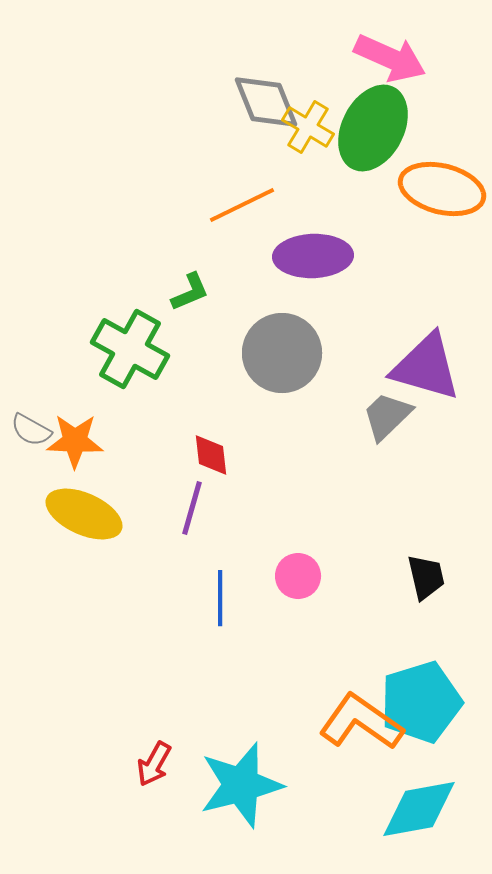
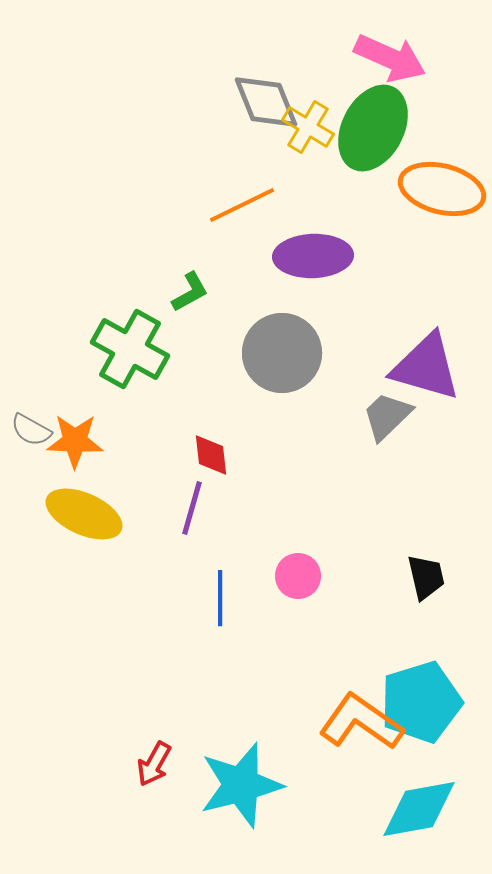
green L-shape: rotated 6 degrees counterclockwise
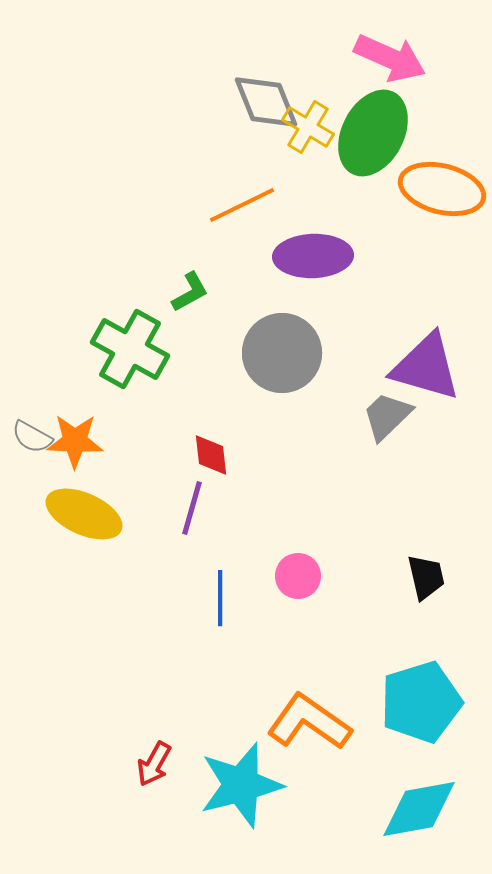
green ellipse: moved 5 px down
gray semicircle: moved 1 px right, 7 px down
orange L-shape: moved 52 px left
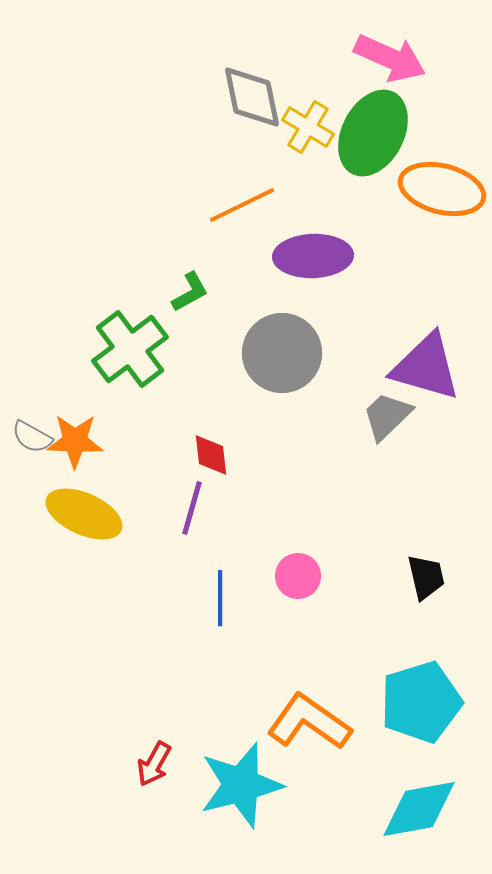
gray diamond: moved 14 px left, 5 px up; rotated 10 degrees clockwise
green cross: rotated 24 degrees clockwise
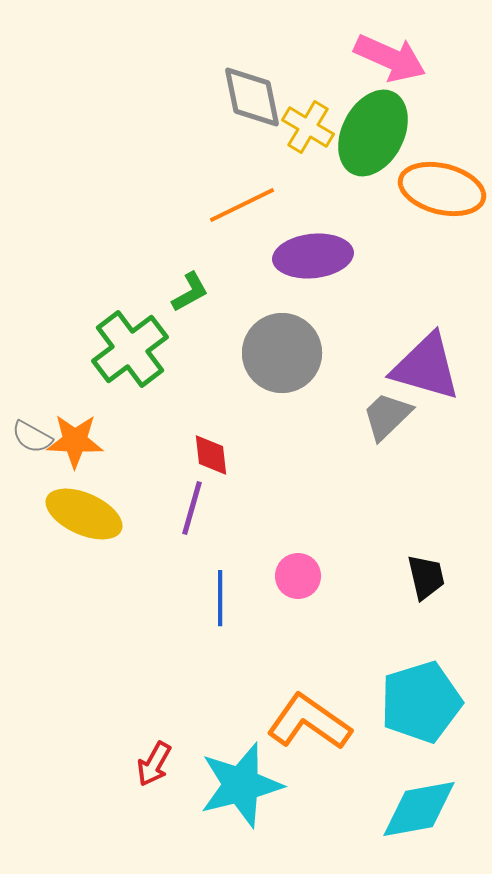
purple ellipse: rotated 4 degrees counterclockwise
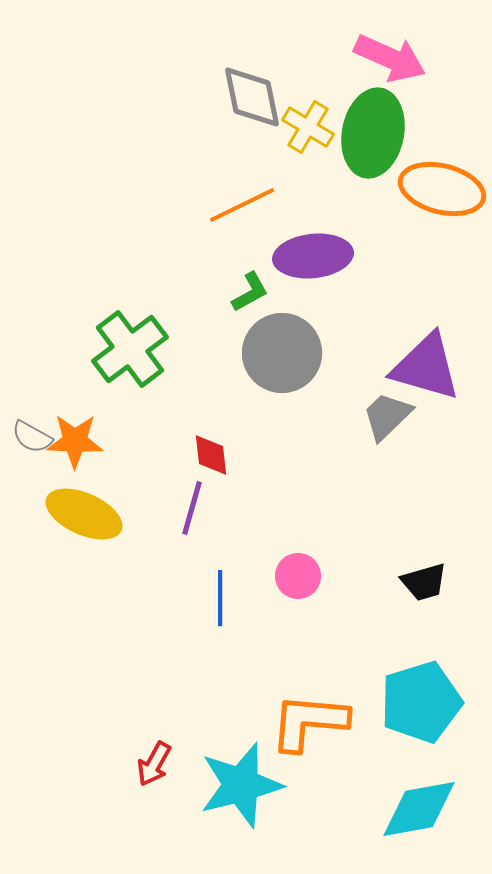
green ellipse: rotated 16 degrees counterclockwise
green L-shape: moved 60 px right
black trapezoid: moved 2 px left, 5 px down; rotated 87 degrees clockwise
orange L-shape: rotated 30 degrees counterclockwise
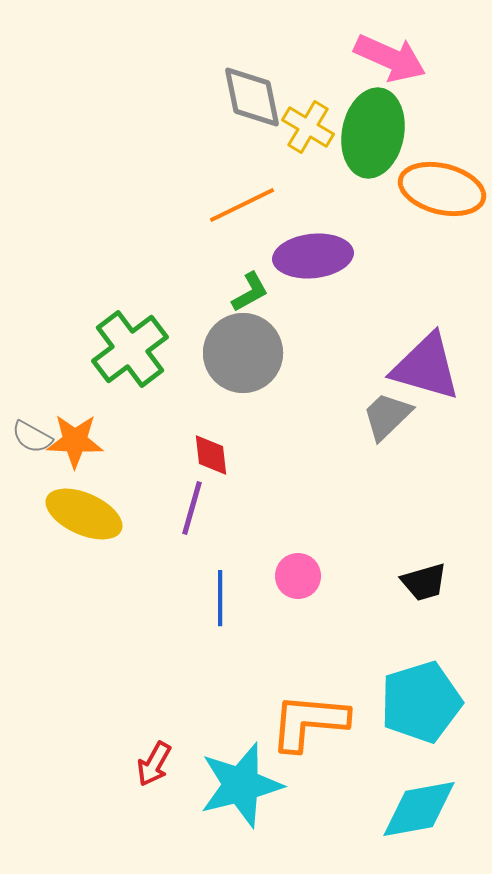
gray circle: moved 39 px left
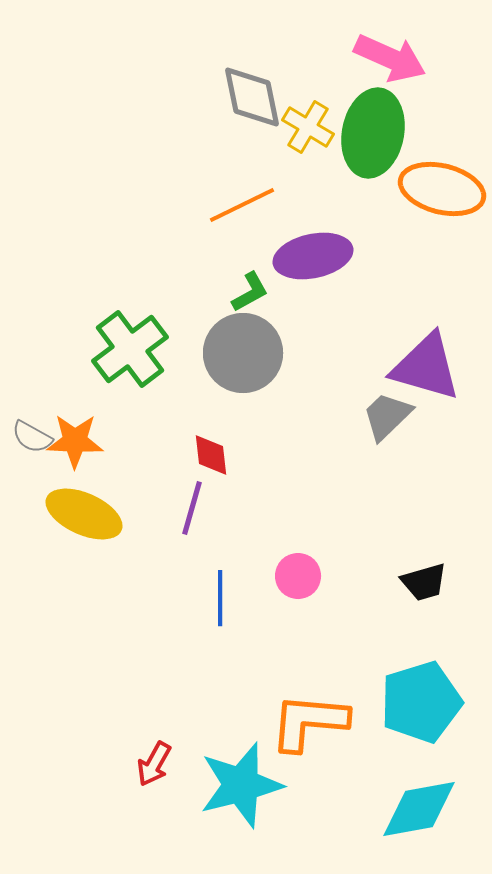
purple ellipse: rotated 6 degrees counterclockwise
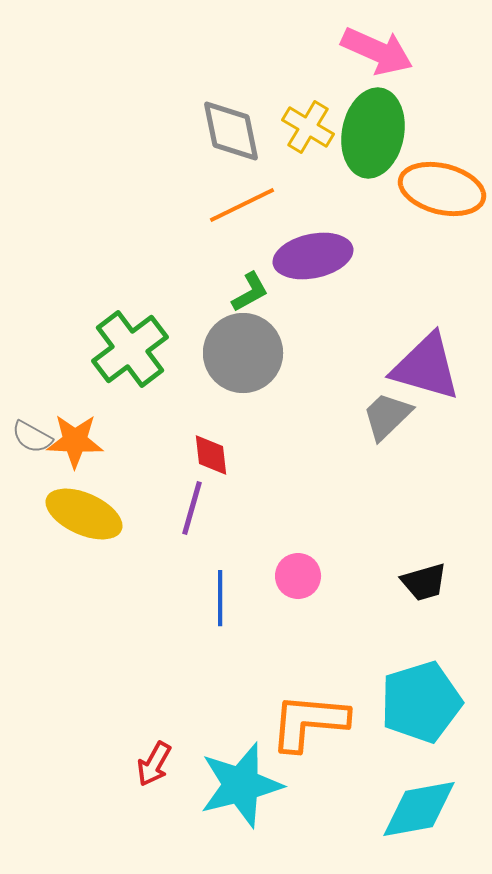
pink arrow: moved 13 px left, 7 px up
gray diamond: moved 21 px left, 34 px down
